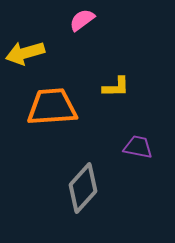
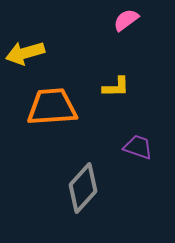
pink semicircle: moved 44 px right
purple trapezoid: rotated 8 degrees clockwise
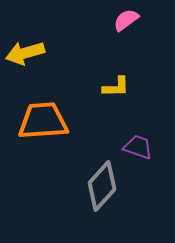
orange trapezoid: moved 9 px left, 14 px down
gray diamond: moved 19 px right, 2 px up
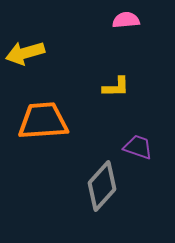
pink semicircle: rotated 32 degrees clockwise
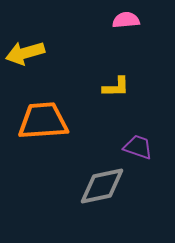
gray diamond: rotated 36 degrees clockwise
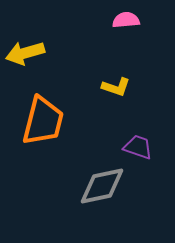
yellow L-shape: rotated 20 degrees clockwise
orange trapezoid: rotated 108 degrees clockwise
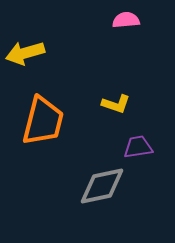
yellow L-shape: moved 17 px down
purple trapezoid: rotated 28 degrees counterclockwise
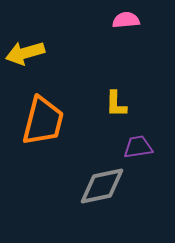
yellow L-shape: rotated 72 degrees clockwise
